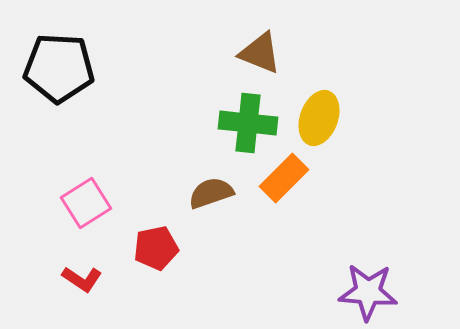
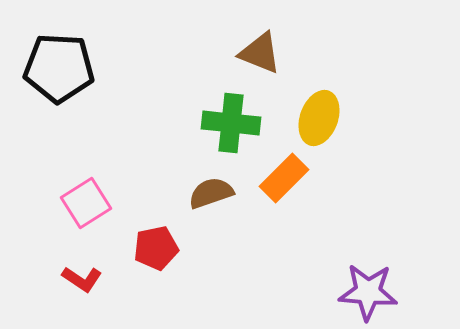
green cross: moved 17 px left
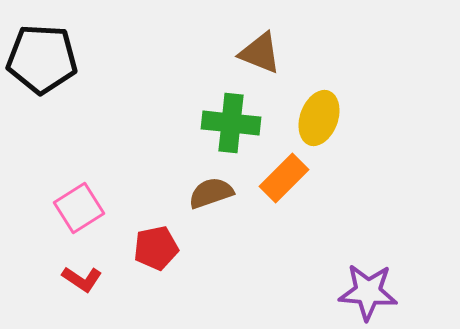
black pentagon: moved 17 px left, 9 px up
pink square: moved 7 px left, 5 px down
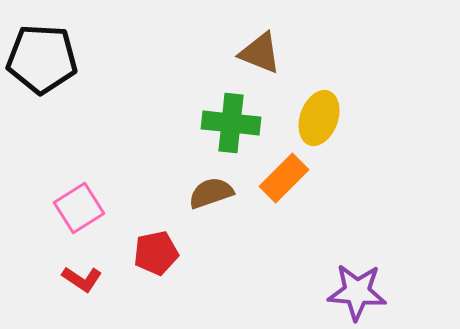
red pentagon: moved 5 px down
purple star: moved 11 px left
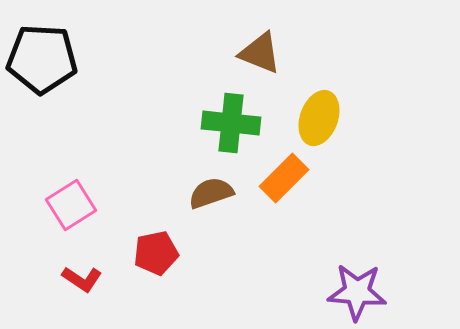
pink square: moved 8 px left, 3 px up
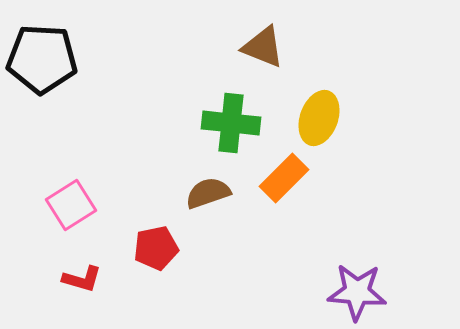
brown triangle: moved 3 px right, 6 px up
brown semicircle: moved 3 px left
red pentagon: moved 5 px up
red L-shape: rotated 18 degrees counterclockwise
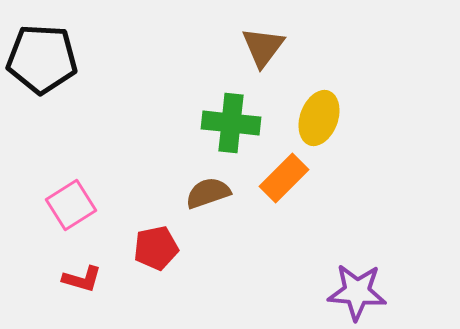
brown triangle: rotated 45 degrees clockwise
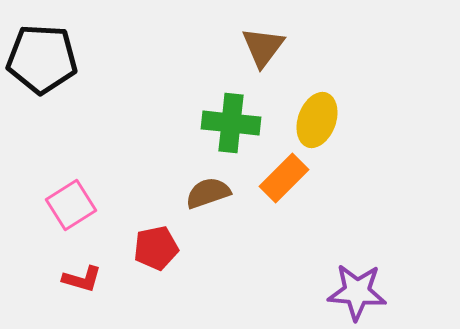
yellow ellipse: moved 2 px left, 2 px down
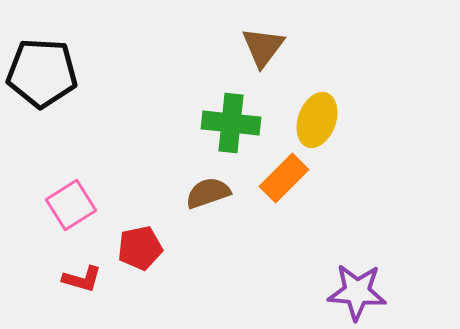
black pentagon: moved 14 px down
red pentagon: moved 16 px left
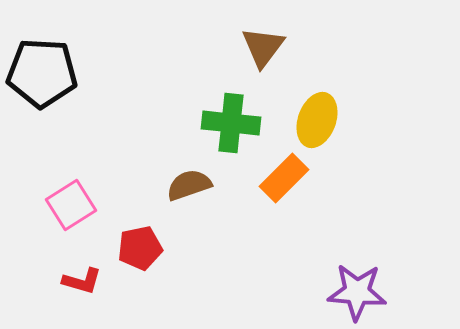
brown semicircle: moved 19 px left, 8 px up
red L-shape: moved 2 px down
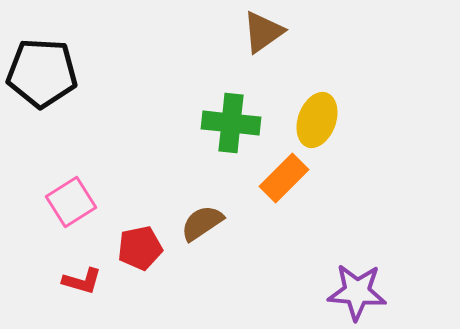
brown triangle: moved 15 px up; rotated 18 degrees clockwise
brown semicircle: moved 13 px right, 38 px down; rotated 15 degrees counterclockwise
pink square: moved 3 px up
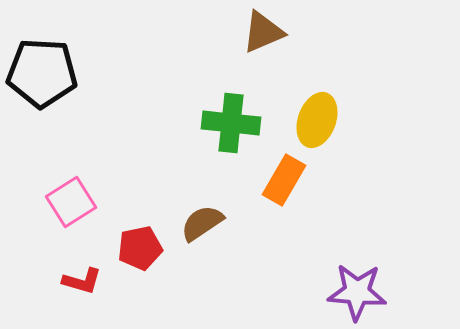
brown triangle: rotated 12 degrees clockwise
orange rectangle: moved 2 px down; rotated 15 degrees counterclockwise
